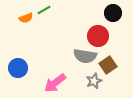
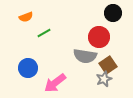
green line: moved 23 px down
orange semicircle: moved 1 px up
red circle: moved 1 px right, 1 px down
blue circle: moved 10 px right
gray star: moved 10 px right, 2 px up
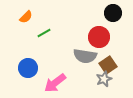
orange semicircle: rotated 24 degrees counterclockwise
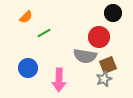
brown square: rotated 12 degrees clockwise
pink arrow: moved 4 px right, 3 px up; rotated 50 degrees counterclockwise
